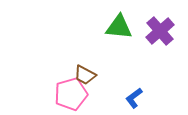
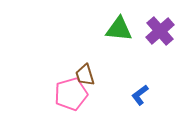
green triangle: moved 2 px down
brown trapezoid: rotated 45 degrees clockwise
blue L-shape: moved 6 px right, 3 px up
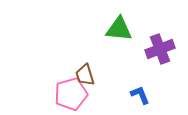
purple cross: moved 18 px down; rotated 20 degrees clockwise
blue L-shape: rotated 105 degrees clockwise
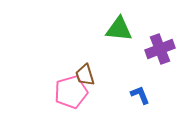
pink pentagon: moved 2 px up
